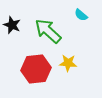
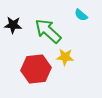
black star: moved 1 px right; rotated 18 degrees counterclockwise
yellow star: moved 3 px left, 6 px up
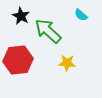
black star: moved 8 px right, 9 px up; rotated 24 degrees clockwise
yellow star: moved 2 px right, 6 px down
red hexagon: moved 18 px left, 9 px up
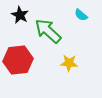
black star: moved 1 px left, 1 px up
yellow star: moved 2 px right
